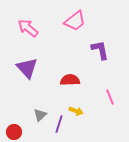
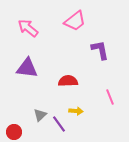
purple triangle: rotated 40 degrees counterclockwise
red semicircle: moved 2 px left, 1 px down
yellow arrow: rotated 16 degrees counterclockwise
purple line: rotated 54 degrees counterclockwise
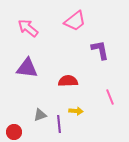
gray triangle: rotated 24 degrees clockwise
purple line: rotated 30 degrees clockwise
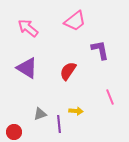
purple triangle: rotated 25 degrees clockwise
red semicircle: moved 10 px up; rotated 54 degrees counterclockwise
gray triangle: moved 1 px up
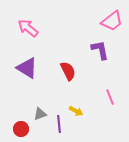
pink trapezoid: moved 37 px right
red semicircle: rotated 120 degrees clockwise
yellow arrow: rotated 24 degrees clockwise
red circle: moved 7 px right, 3 px up
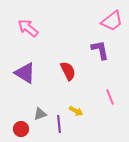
purple triangle: moved 2 px left, 5 px down
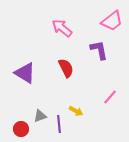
pink arrow: moved 34 px right
purple L-shape: moved 1 px left
red semicircle: moved 2 px left, 3 px up
pink line: rotated 63 degrees clockwise
gray triangle: moved 2 px down
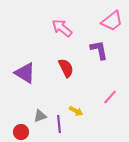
red circle: moved 3 px down
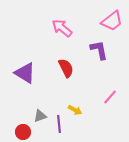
yellow arrow: moved 1 px left, 1 px up
red circle: moved 2 px right
